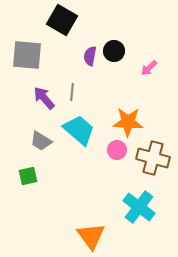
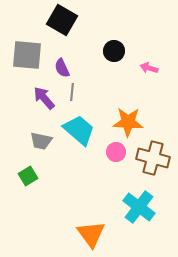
purple semicircle: moved 28 px left, 12 px down; rotated 36 degrees counterclockwise
pink arrow: rotated 60 degrees clockwise
gray trapezoid: rotated 20 degrees counterclockwise
pink circle: moved 1 px left, 2 px down
green square: rotated 18 degrees counterclockwise
orange triangle: moved 2 px up
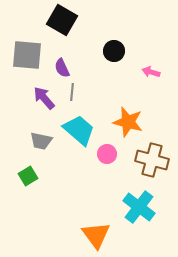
pink arrow: moved 2 px right, 4 px down
orange star: rotated 12 degrees clockwise
pink circle: moved 9 px left, 2 px down
brown cross: moved 1 px left, 2 px down
orange triangle: moved 5 px right, 1 px down
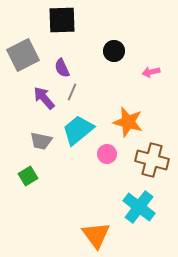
black square: rotated 32 degrees counterclockwise
gray square: moved 4 px left; rotated 32 degrees counterclockwise
pink arrow: rotated 30 degrees counterclockwise
gray line: rotated 18 degrees clockwise
cyan trapezoid: moved 1 px left; rotated 80 degrees counterclockwise
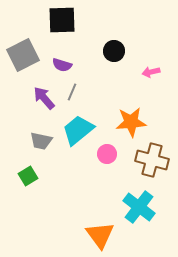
purple semicircle: moved 3 px up; rotated 48 degrees counterclockwise
orange star: moved 3 px right; rotated 20 degrees counterclockwise
orange triangle: moved 4 px right
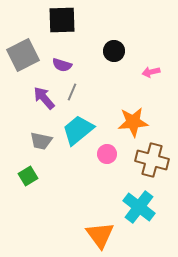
orange star: moved 2 px right
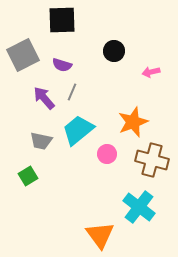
orange star: rotated 16 degrees counterclockwise
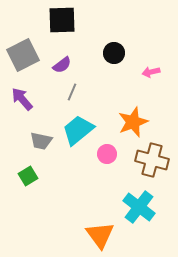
black circle: moved 2 px down
purple semicircle: rotated 54 degrees counterclockwise
purple arrow: moved 22 px left, 1 px down
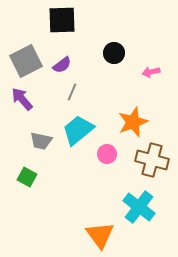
gray square: moved 3 px right, 6 px down
green square: moved 1 px left, 1 px down; rotated 30 degrees counterclockwise
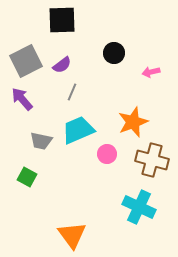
cyan trapezoid: rotated 16 degrees clockwise
cyan cross: rotated 12 degrees counterclockwise
orange triangle: moved 28 px left
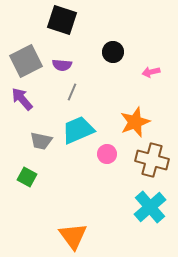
black square: rotated 20 degrees clockwise
black circle: moved 1 px left, 1 px up
purple semicircle: rotated 42 degrees clockwise
orange star: moved 2 px right
cyan cross: moved 11 px right; rotated 24 degrees clockwise
orange triangle: moved 1 px right, 1 px down
